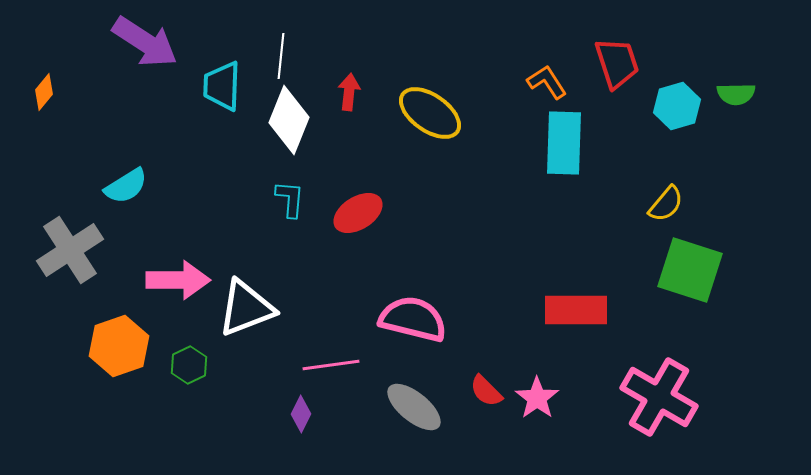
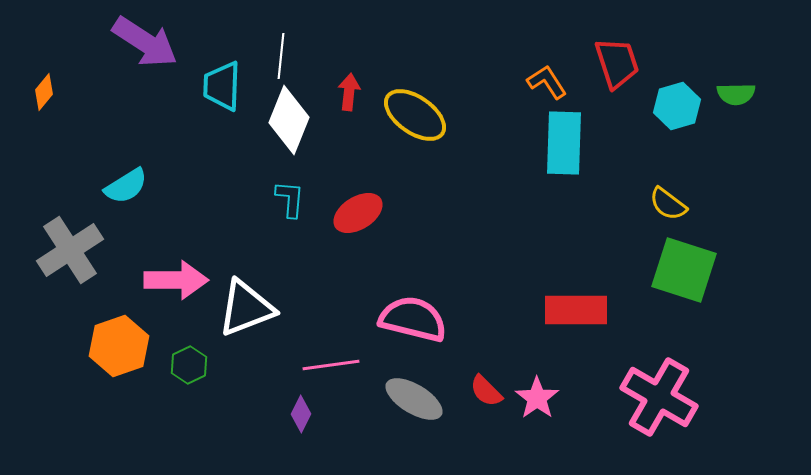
yellow ellipse: moved 15 px left, 2 px down
yellow semicircle: moved 2 px right; rotated 87 degrees clockwise
green square: moved 6 px left
pink arrow: moved 2 px left
gray ellipse: moved 8 px up; rotated 8 degrees counterclockwise
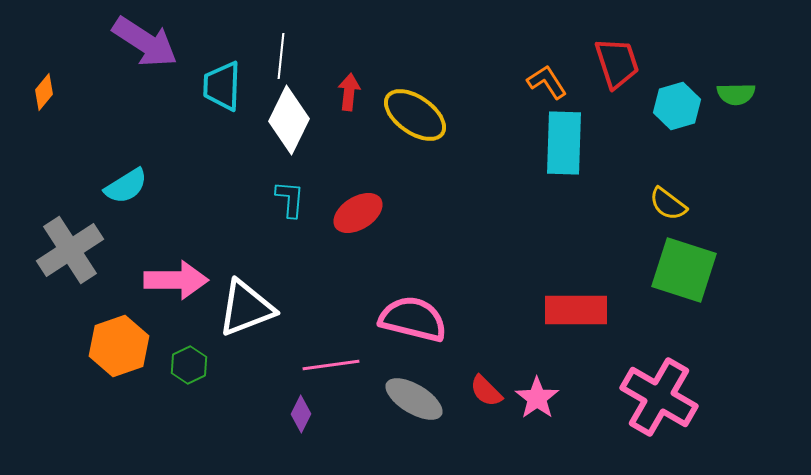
white diamond: rotated 4 degrees clockwise
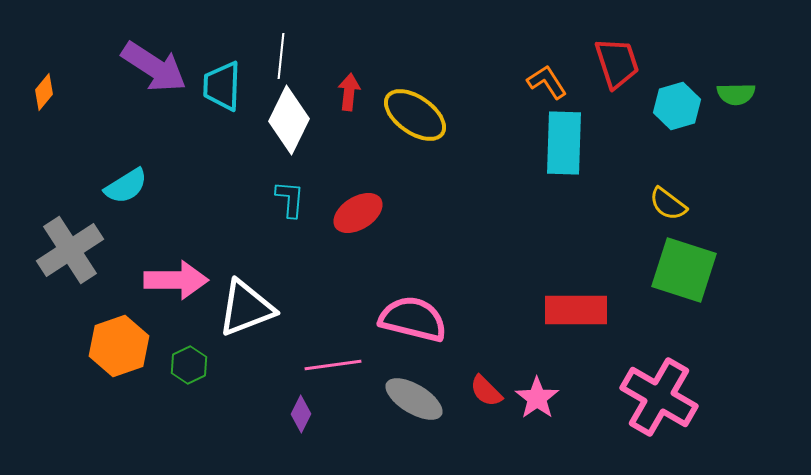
purple arrow: moved 9 px right, 25 px down
pink line: moved 2 px right
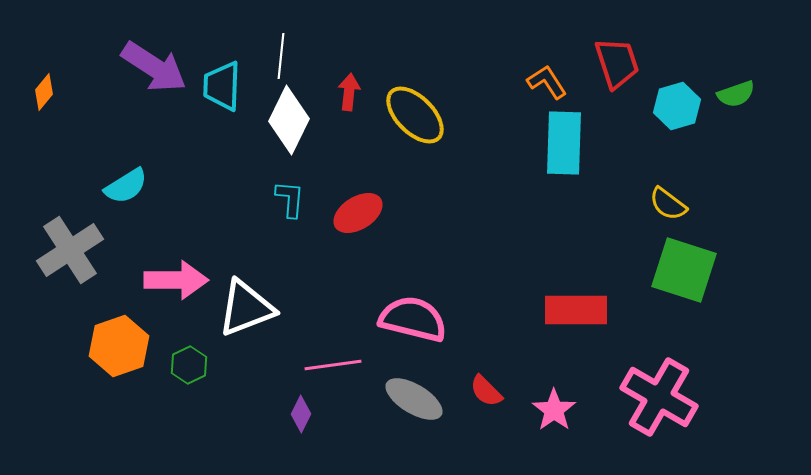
green semicircle: rotated 18 degrees counterclockwise
yellow ellipse: rotated 10 degrees clockwise
pink star: moved 17 px right, 12 px down
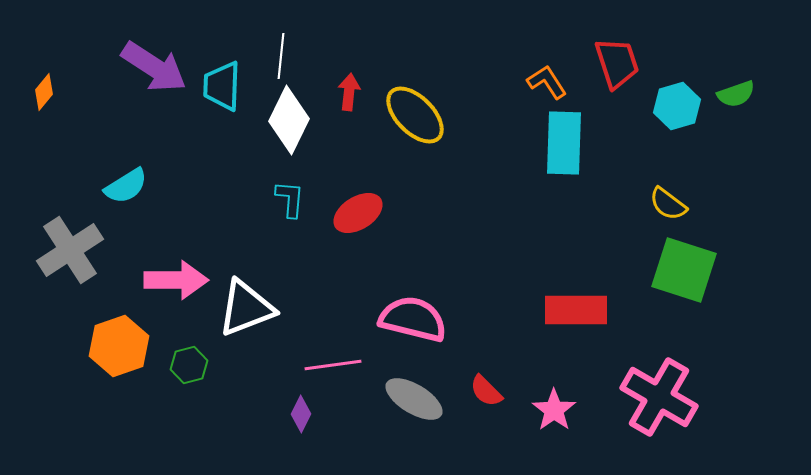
green hexagon: rotated 12 degrees clockwise
